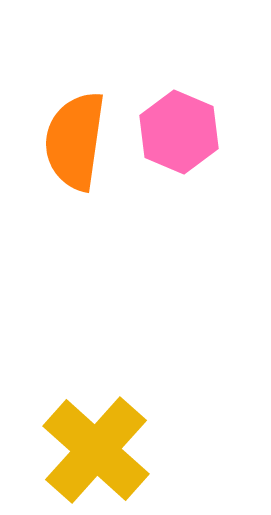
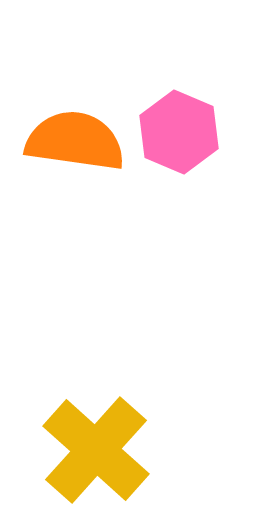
orange semicircle: rotated 90 degrees clockwise
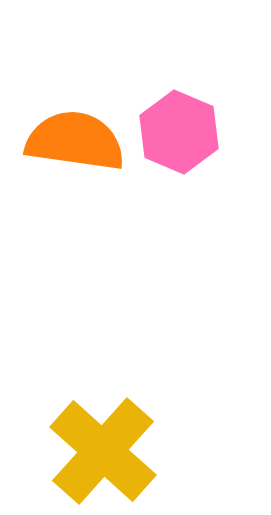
yellow cross: moved 7 px right, 1 px down
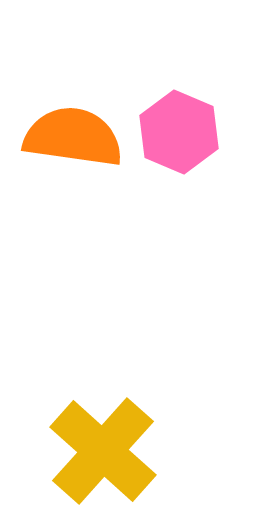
orange semicircle: moved 2 px left, 4 px up
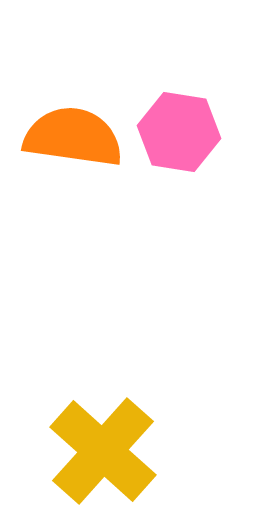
pink hexagon: rotated 14 degrees counterclockwise
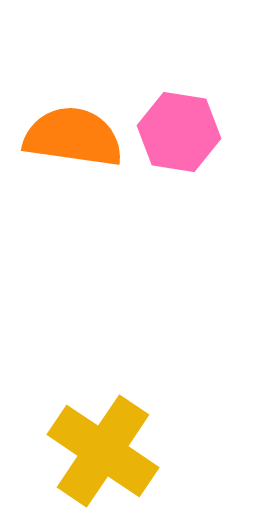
yellow cross: rotated 8 degrees counterclockwise
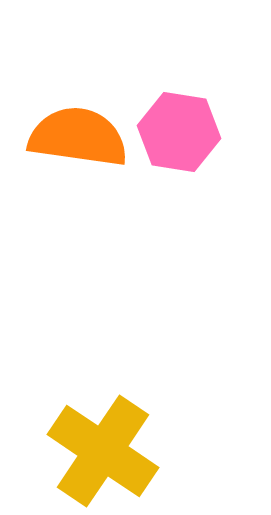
orange semicircle: moved 5 px right
